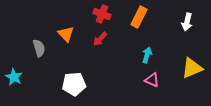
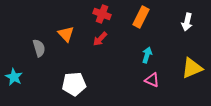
orange rectangle: moved 2 px right
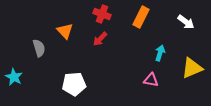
white arrow: moved 1 px left; rotated 66 degrees counterclockwise
orange triangle: moved 1 px left, 3 px up
cyan arrow: moved 13 px right, 2 px up
pink triangle: moved 1 px left; rotated 14 degrees counterclockwise
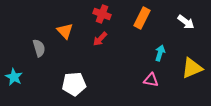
orange rectangle: moved 1 px right, 1 px down
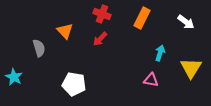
yellow triangle: moved 1 px left; rotated 35 degrees counterclockwise
white pentagon: rotated 15 degrees clockwise
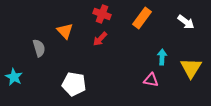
orange rectangle: rotated 10 degrees clockwise
cyan arrow: moved 2 px right, 4 px down; rotated 14 degrees counterclockwise
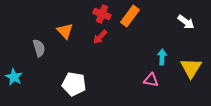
orange rectangle: moved 12 px left, 2 px up
red arrow: moved 2 px up
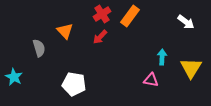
red cross: rotated 36 degrees clockwise
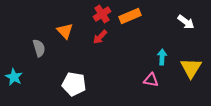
orange rectangle: rotated 30 degrees clockwise
